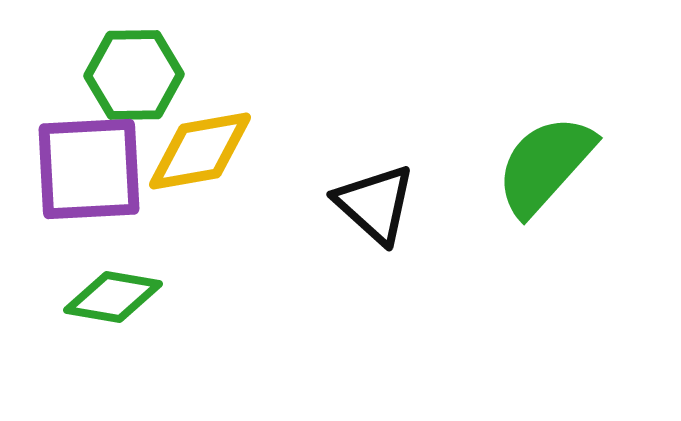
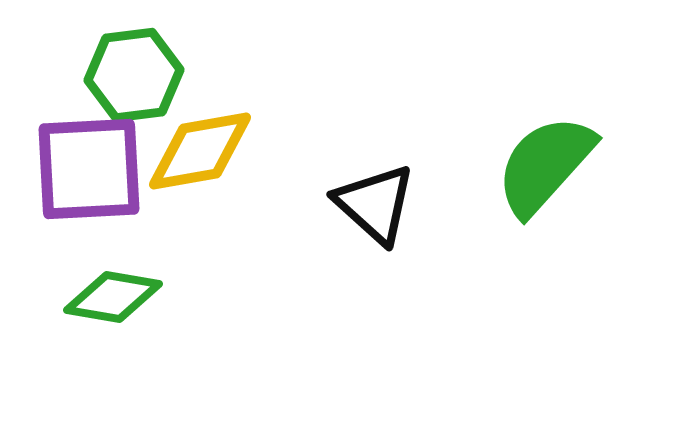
green hexagon: rotated 6 degrees counterclockwise
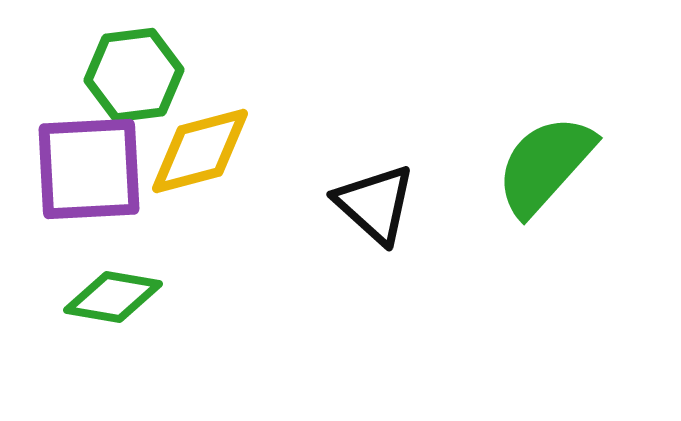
yellow diamond: rotated 5 degrees counterclockwise
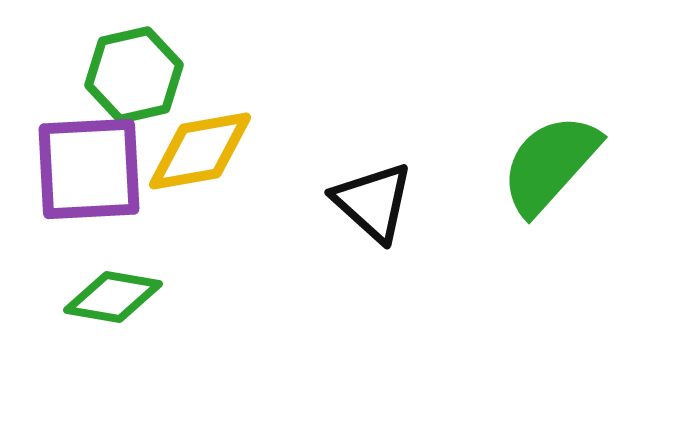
green hexagon: rotated 6 degrees counterclockwise
yellow diamond: rotated 5 degrees clockwise
green semicircle: moved 5 px right, 1 px up
black triangle: moved 2 px left, 2 px up
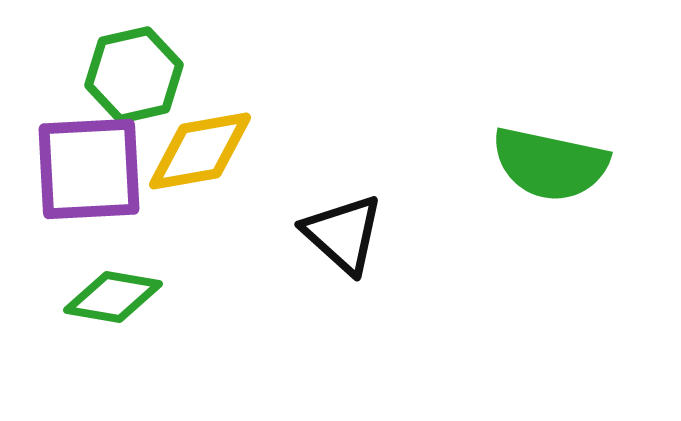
green semicircle: rotated 120 degrees counterclockwise
black triangle: moved 30 px left, 32 px down
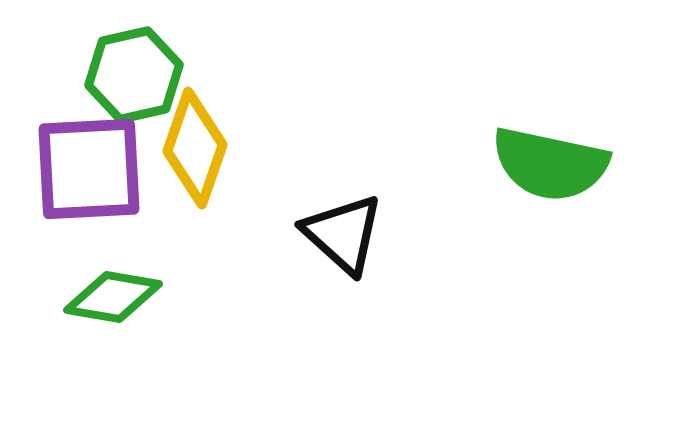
yellow diamond: moved 5 px left, 3 px up; rotated 61 degrees counterclockwise
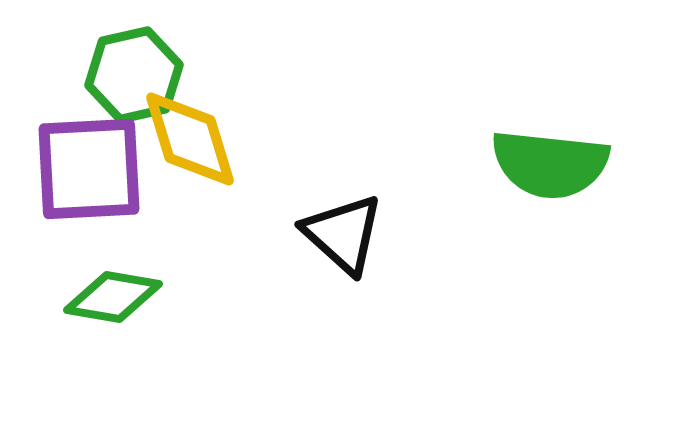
yellow diamond: moved 5 px left, 9 px up; rotated 36 degrees counterclockwise
green semicircle: rotated 6 degrees counterclockwise
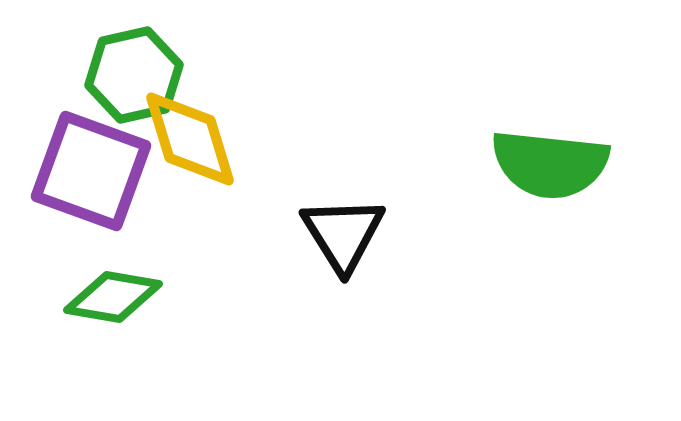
purple square: moved 2 px right, 2 px down; rotated 23 degrees clockwise
black triangle: rotated 16 degrees clockwise
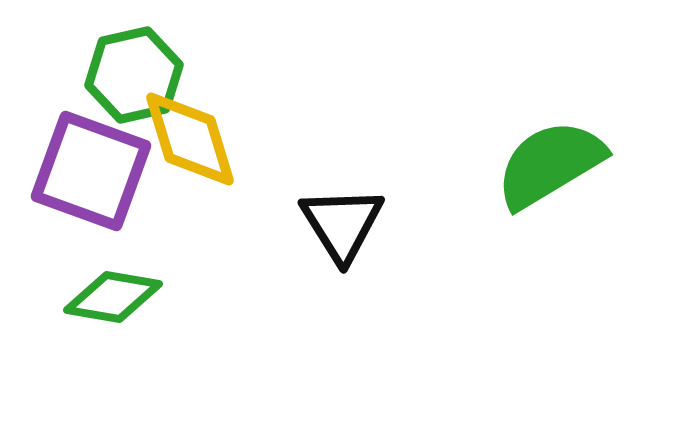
green semicircle: rotated 143 degrees clockwise
black triangle: moved 1 px left, 10 px up
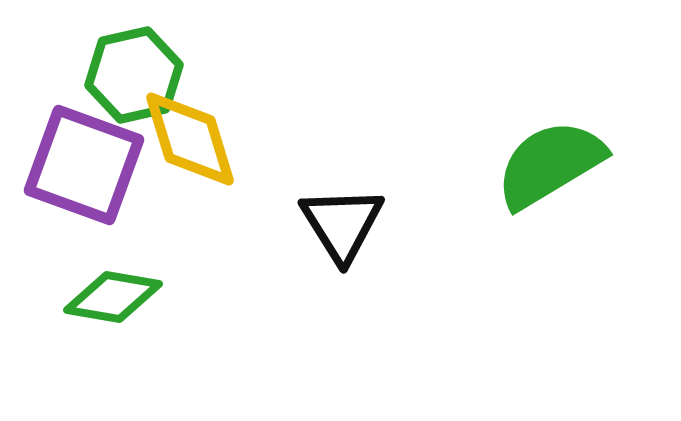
purple square: moved 7 px left, 6 px up
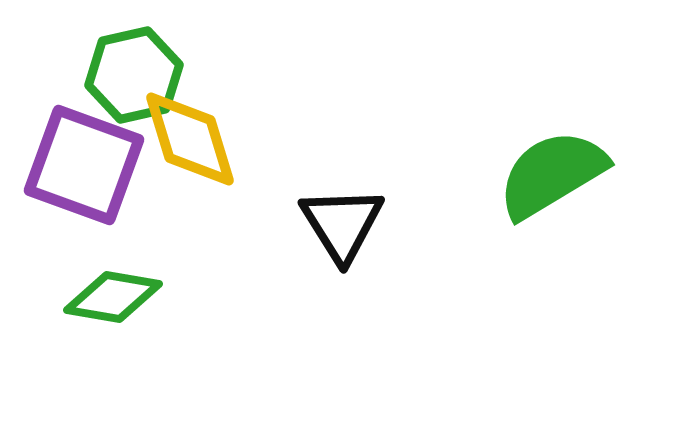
green semicircle: moved 2 px right, 10 px down
